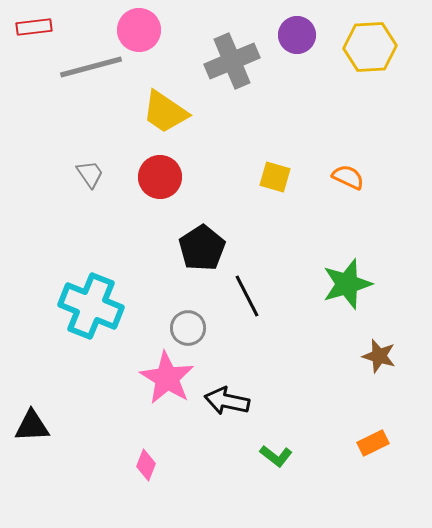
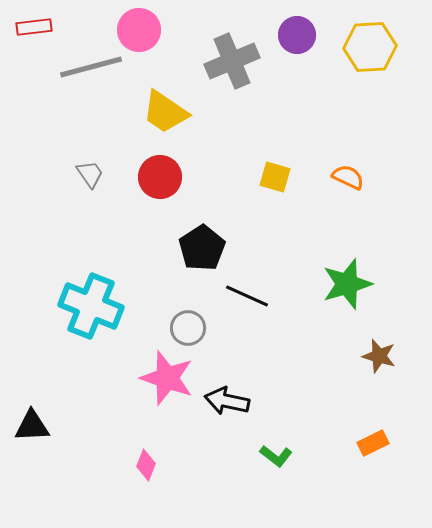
black line: rotated 39 degrees counterclockwise
pink star: rotated 12 degrees counterclockwise
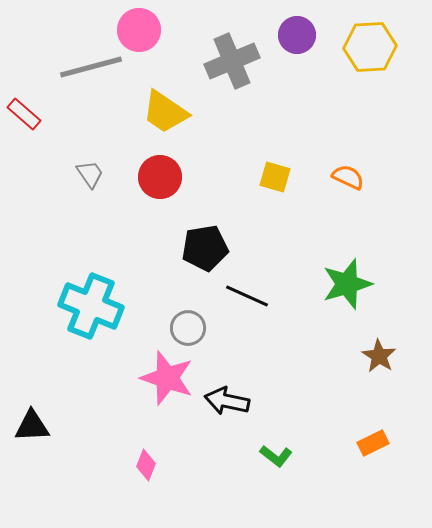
red rectangle: moved 10 px left, 87 px down; rotated 48 degrees clockwise
black pentagon: moved 3 px right; rotated 24 degrees clockwise
brown star: rotated 16 degrees clockwise
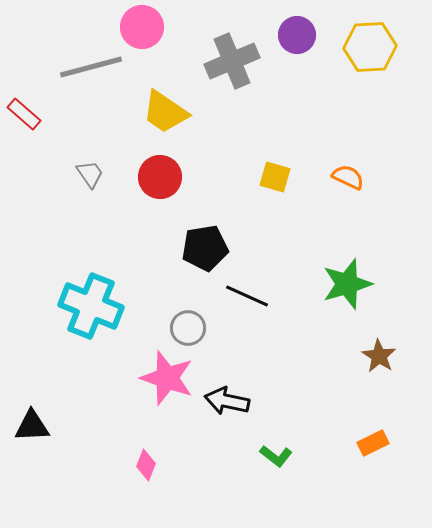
pink circle: moved 3 px right, 3 px up
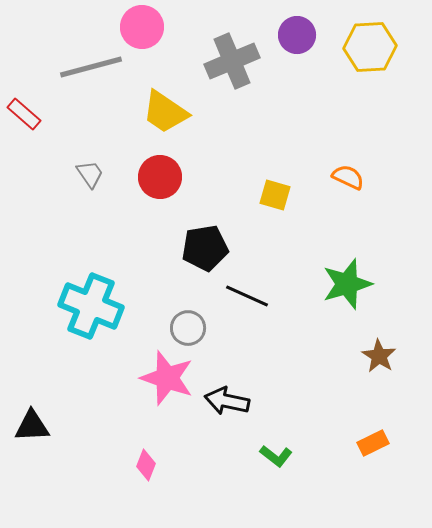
yellow square: moved 18 px down
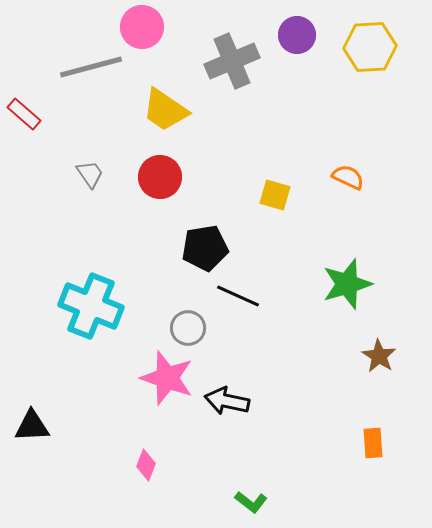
yellow trapezoid: moved 2 px up
black line: moved 9 px left
orange rectangle: rotated 68 degrees counterclockwise
green L-shape: moved 25 px left, 46 px down
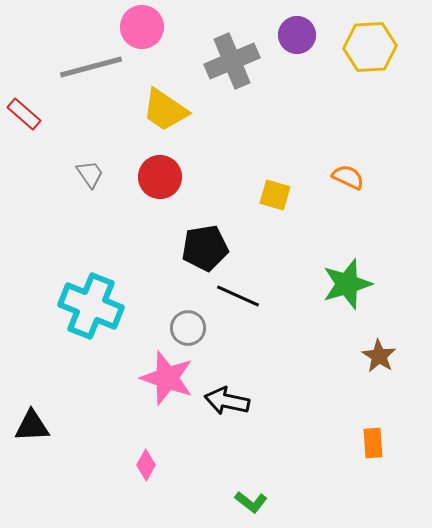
pink diamond: rotated 8 degrees clockwise
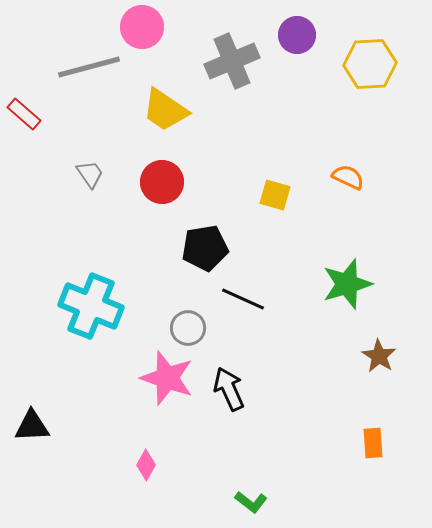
yellow hexagon: moved 17 px down
gray line: moved 2 px left
red circle: moved 2 px right, 5 px down
black line: moved 5 px right, 3 px down
black arrow: moved 2 px right, 12 px up; rotated 54 degrees clockwise
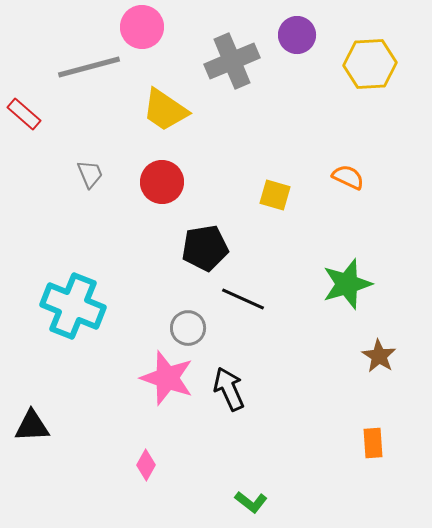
gray trapezoid: rotated 12 degrees clockwise
cyan cross: moved 18 px left
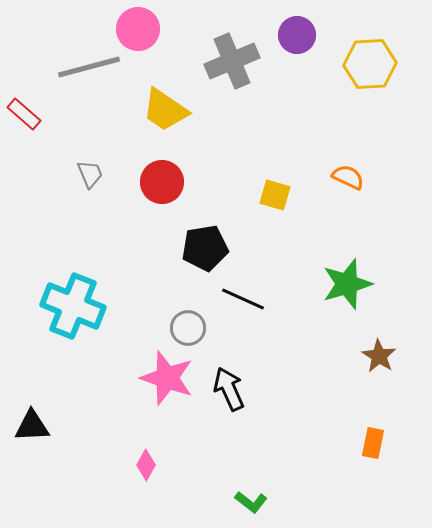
pink circle: moved 4 px left, 2 px down
orange rectangle: rotated 16 degrees clockwise
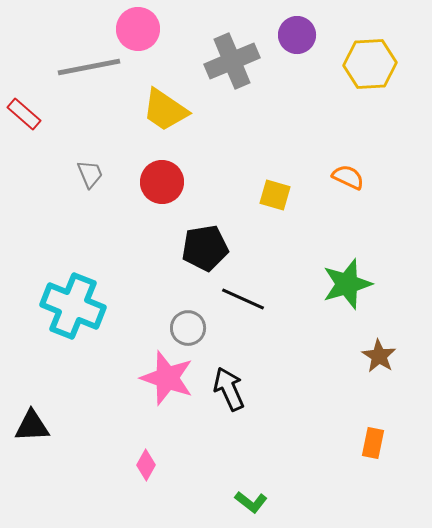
gray line: rotated 4 degrees clockwise
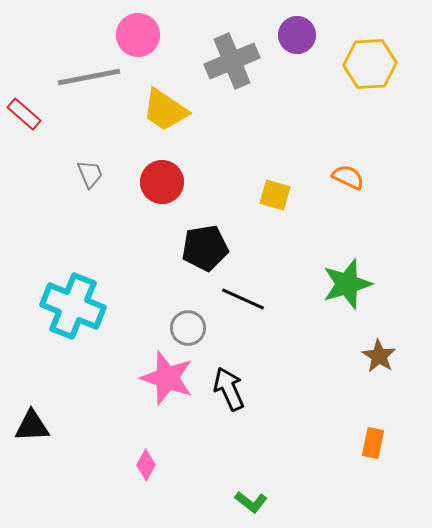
pink circle: moved 6 px down
gray line: moved 10 px down
